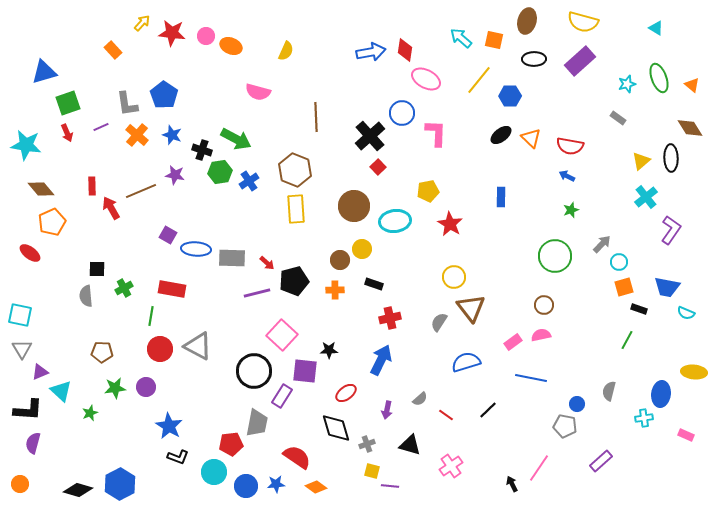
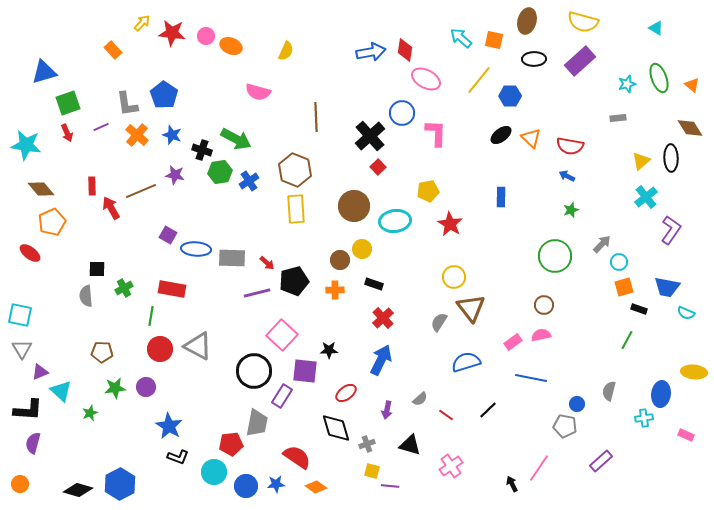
gray rectangle at (618, 118): rotated 42 degrees counterclockwise
red cross at (390, 318): moved 7 px left; rotated 30 degrees counterclockwise
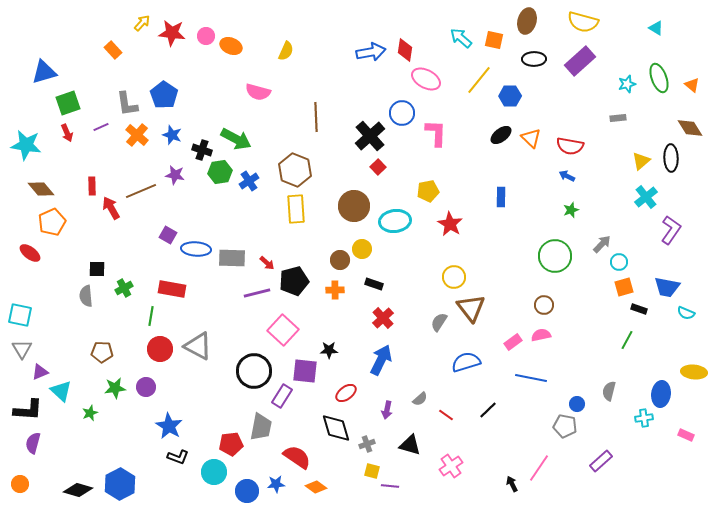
pink square at (282, 335): moved 1 px right, 5 px up
gray trapezoid at (257, 423): moved 4 px right, 4 px down
blue circle at (246, 486): moved 1 px right, 5 px down
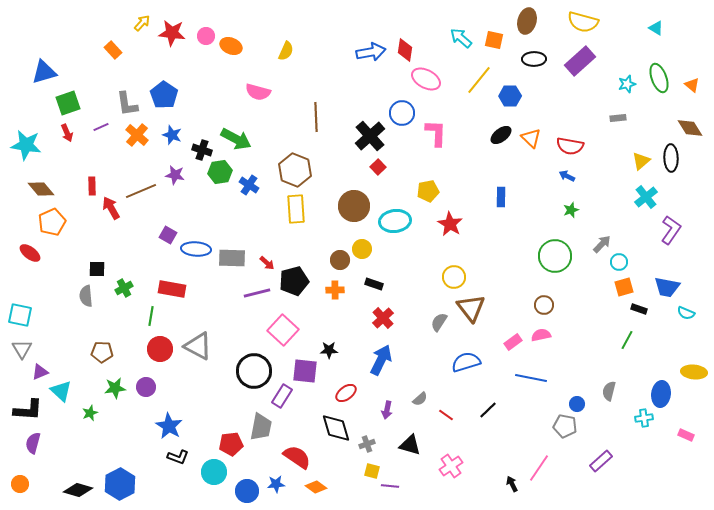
blue cross at (249, 181): moved 4 px down; rotated 24 degrees counterclockwise
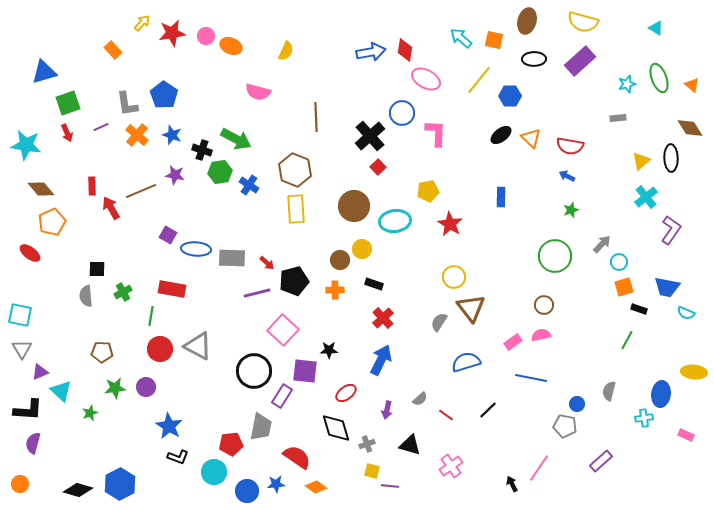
red star at (172, 33): rotated 16 degrees counterclockwise
green cross at (124, 288): moved 1 px left, 4 px down
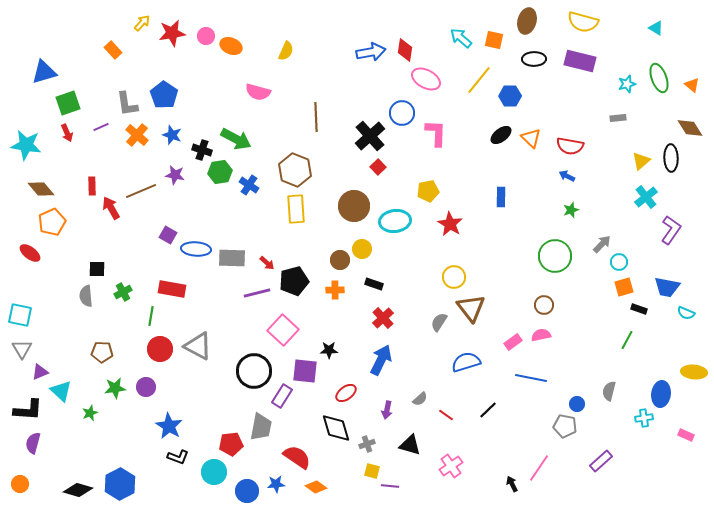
purple rectangle at (580, 61): rotated 56 degrees clockwise
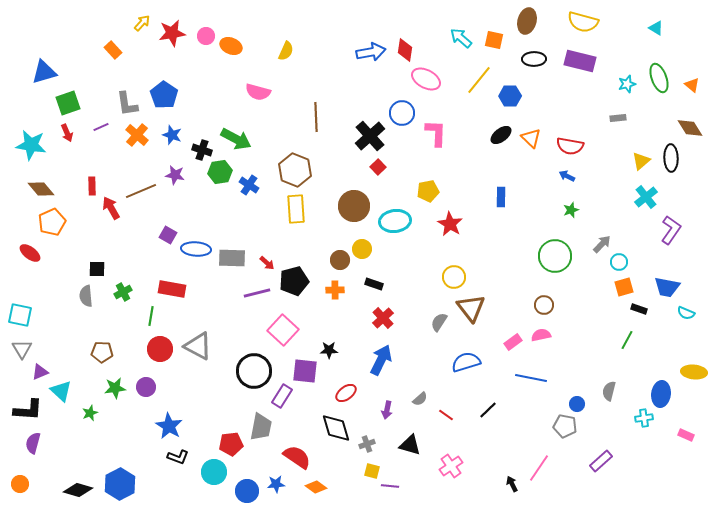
cyan star at (26, 145): moved 5 px right
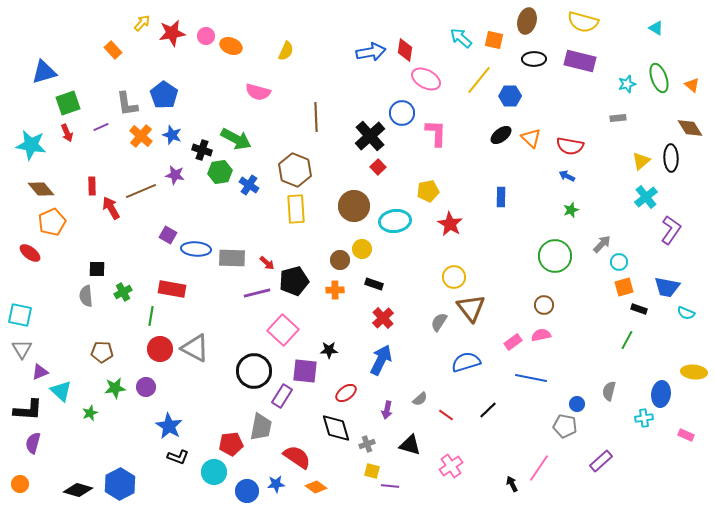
orange cross at (137, 135): moved 4 px right, 1 px down
gray triangle at (198, 346): moved 3 px left, 2 px down
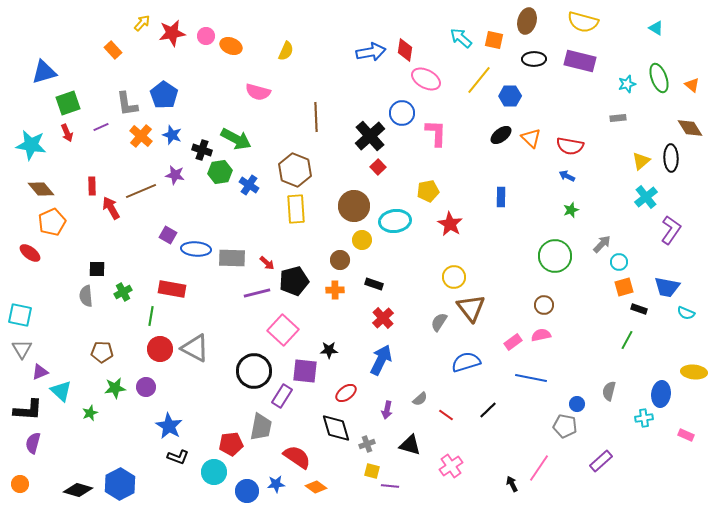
yellow circle at (362, 249): moved 9 px up
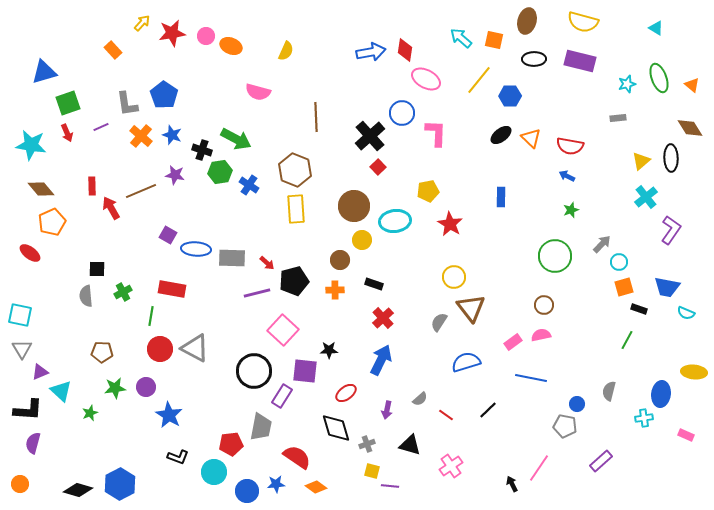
blue star at (169, 426): moved 11 px up
